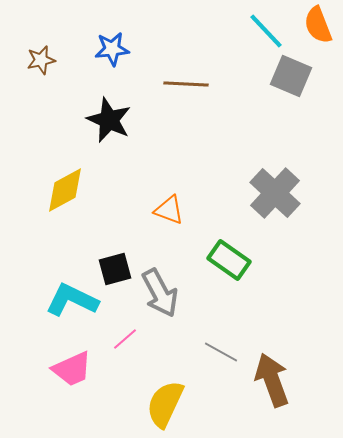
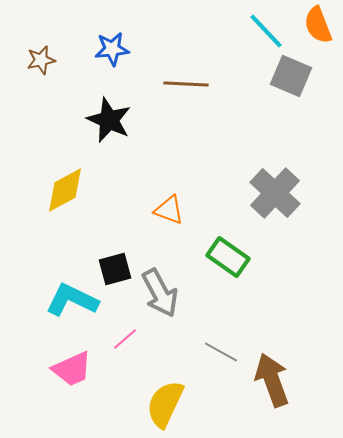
green rectangle: moved 1 px left, 3 px up
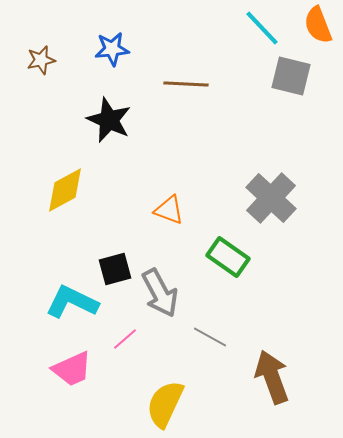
cyan line: moved 4 px left, 3 px up
gray square: rotated 9 degrees counterclockwise
gray cross: moved 4 px left, 5 px down
cyan L-shape: moved 2 px down
gray line: moved 11 px left, 15 px up
brown arrow: moved 3 px up
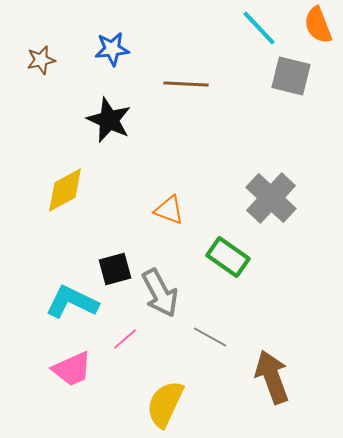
cyan line: moved 3 px left
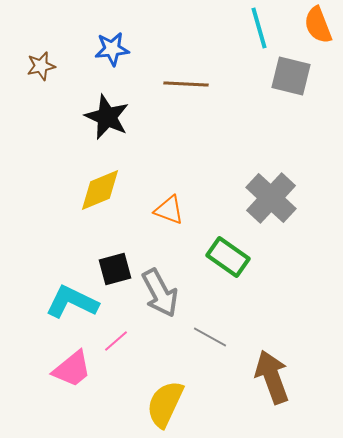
cyan line: rotated 27 degrees clockwise
brown star: moved 6 px down
black star: moved 2 px left, 3 px up
yellow diamond: moved 35 px right; rotated 6 degrees clockwise
pink line: moved 9 px left, 2 px down
pink trapezoid: rotated 15 degrees counterclockwise
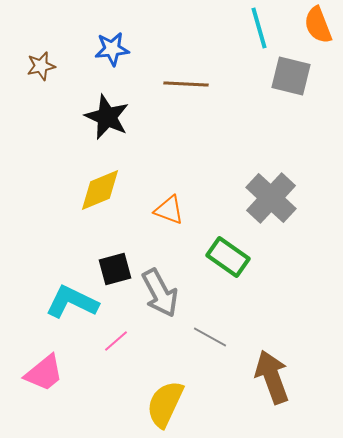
pink trapezoid: moved 28 px left, 4 px down
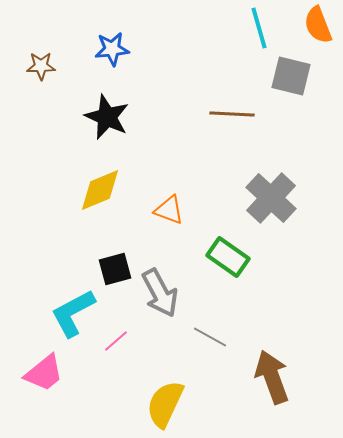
brown star: rotated 12 degrees clockwise
brown line: moved 46 px right, 30 px down
cyan L-shape: moved 1 px right, 11 px down; rotated 54 degrees counterclockwise
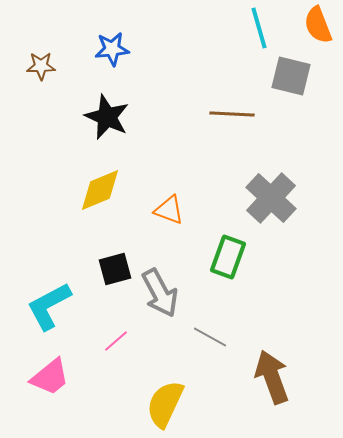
green rectangle: rotated 75 degrees clockwise
cyan L-shape: moved 24 px left, 7 px up
pink trapezoid: moved 6 px right, 4 px down
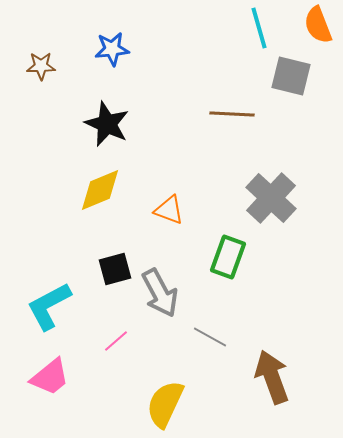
black star: moved 7 px down
